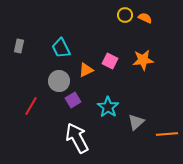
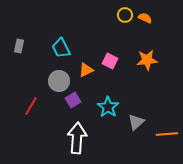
orange star: moved 4 px right
white arrow: rotated 32 degrees clockwise
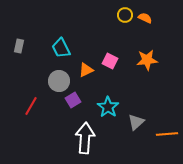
white arrow: moved 8 px right
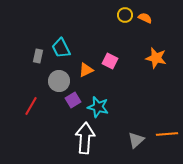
gray rectangle: moved 19 px right, 10 px down
orange star: moved 9 px right, 2 px up; rotated 20 degrees clockwise
cyan star: moved 10 px left; rotated 20 degrees counterclockwise
gray triangle: moved 18 px down
